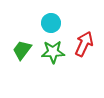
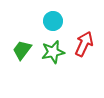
cyan circle: moved 2 px right, 2 px up
green star: rotated 10 degrees counterclockwise
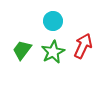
red arrow: moved 1 px left, 2 px down
green star: rotated 15 degrees counterclockwise
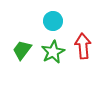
red arrow: rotated 30 degrees counterclockwise
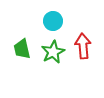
green trapezoid: moved 1 px up; rotated 50 degrees counterclockwise
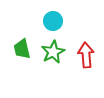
red arrow: moved 3 px right, 9 px down
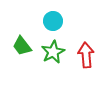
green trapezoid: moved 3 px up; rotated 25 degrees counterclockwise
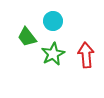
green trapezoid: moved 5 px right, 9 px up
green star: moved 2 px down
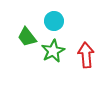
cyan circle: moved 1 px right
green star: moved 3 px up
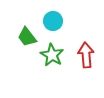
cyan circle: moved 1 px left
green star: moved 1 px left, 4 px down; rotated 15 degrees counterclockwise
